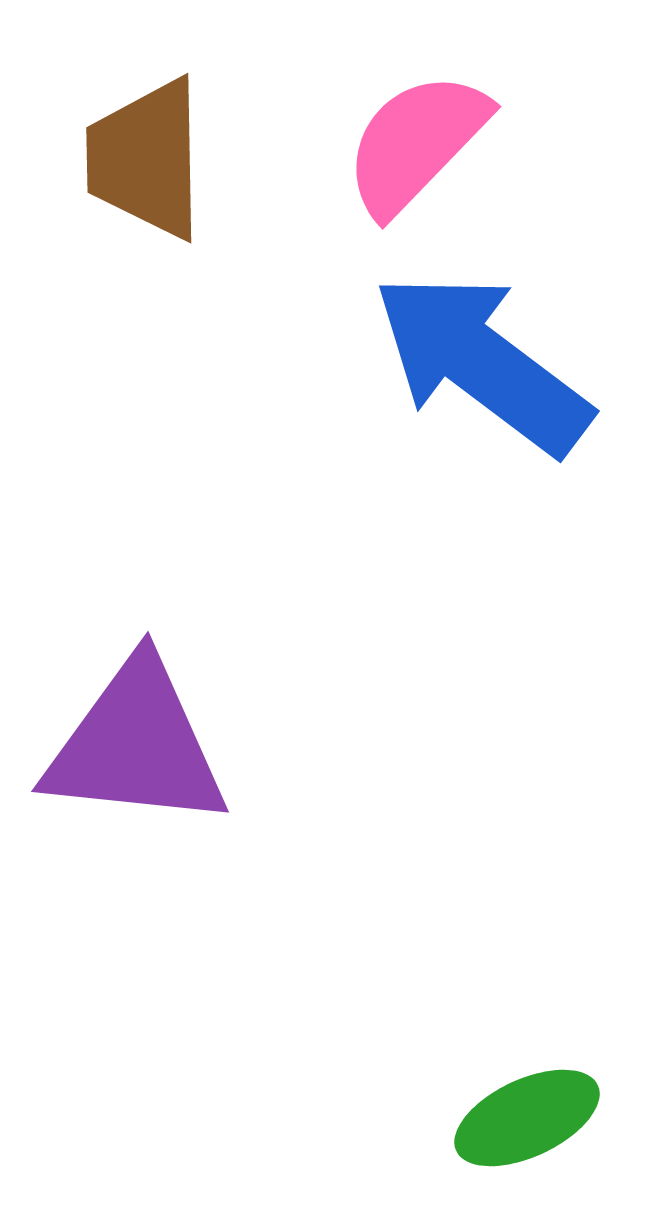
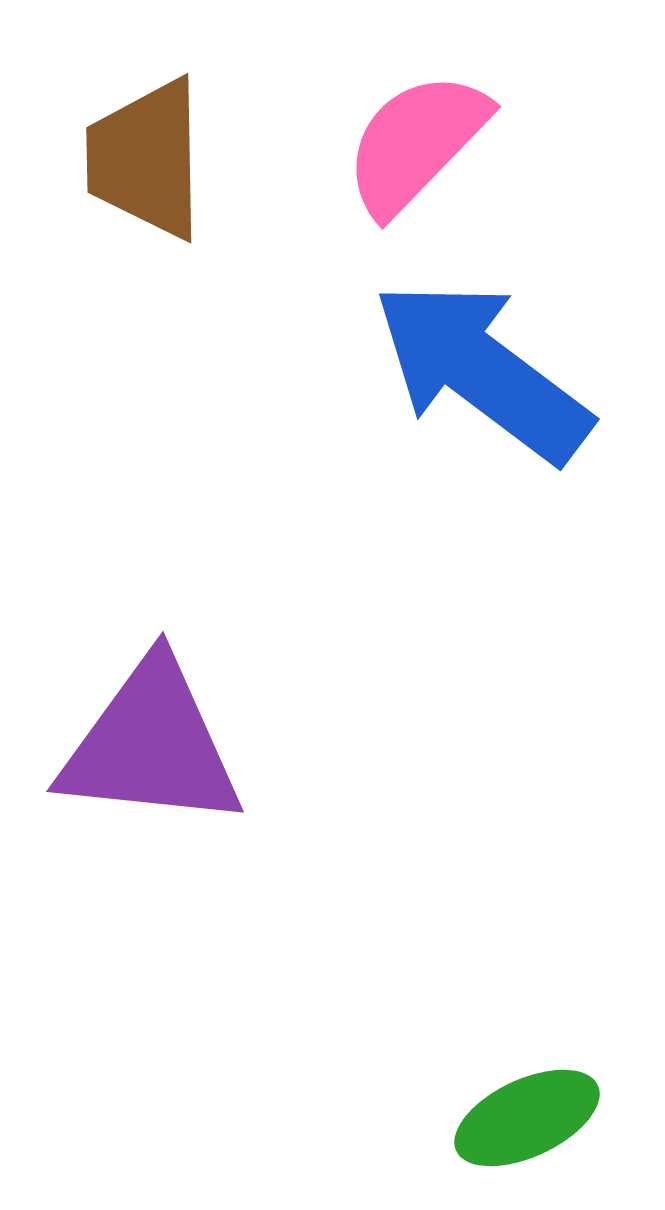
blue arrow: moved 8 px down
purple triangle: moved 15 px right
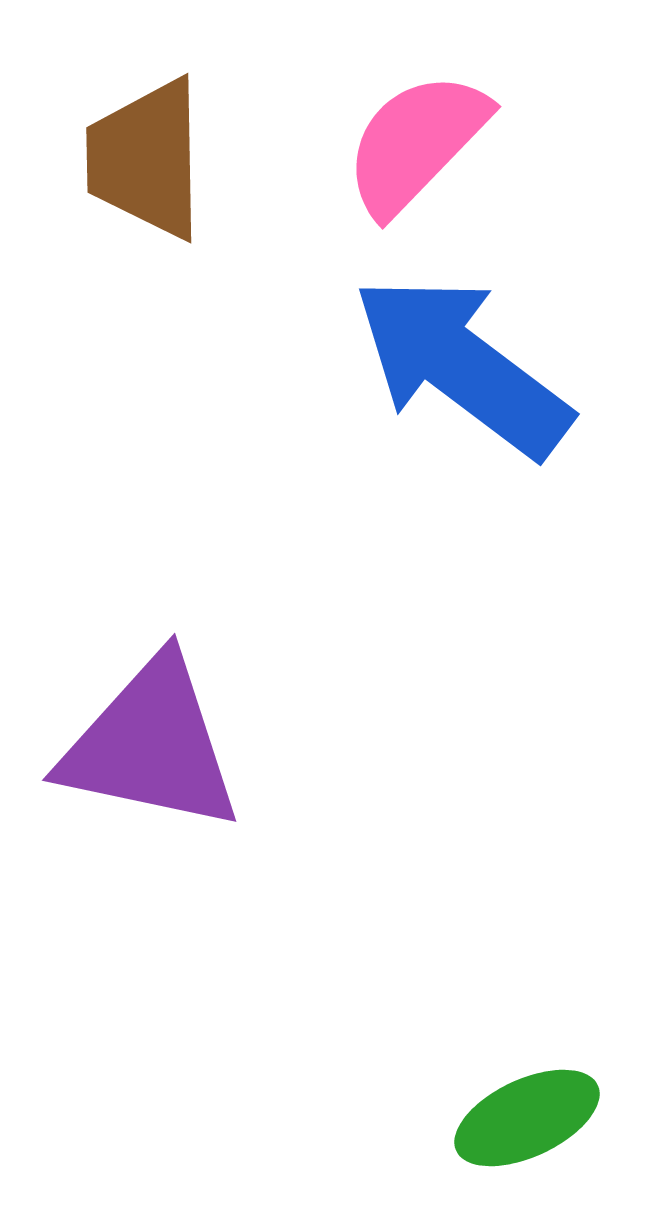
blue arrow: moved 20 px left, 5 px up
purple triangle: rotated 6 degrees clockwise
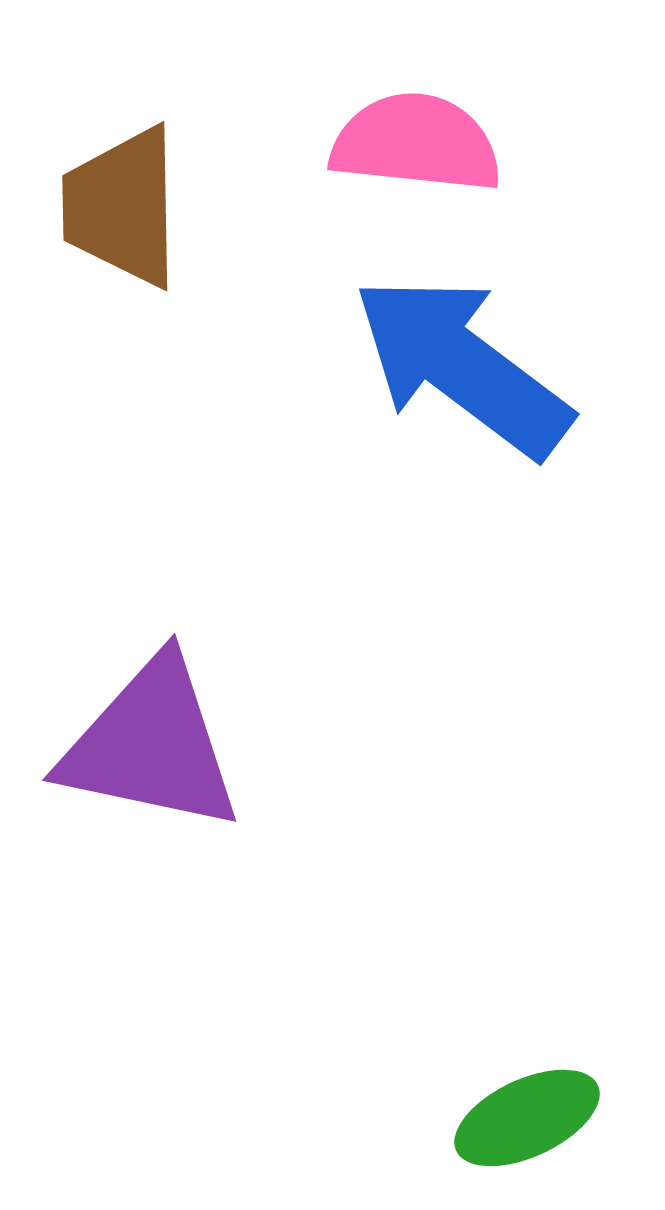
pink semicircle: rotated 52 degrees clockwise
brown trapezoid: moved 24 px left, 48 px down
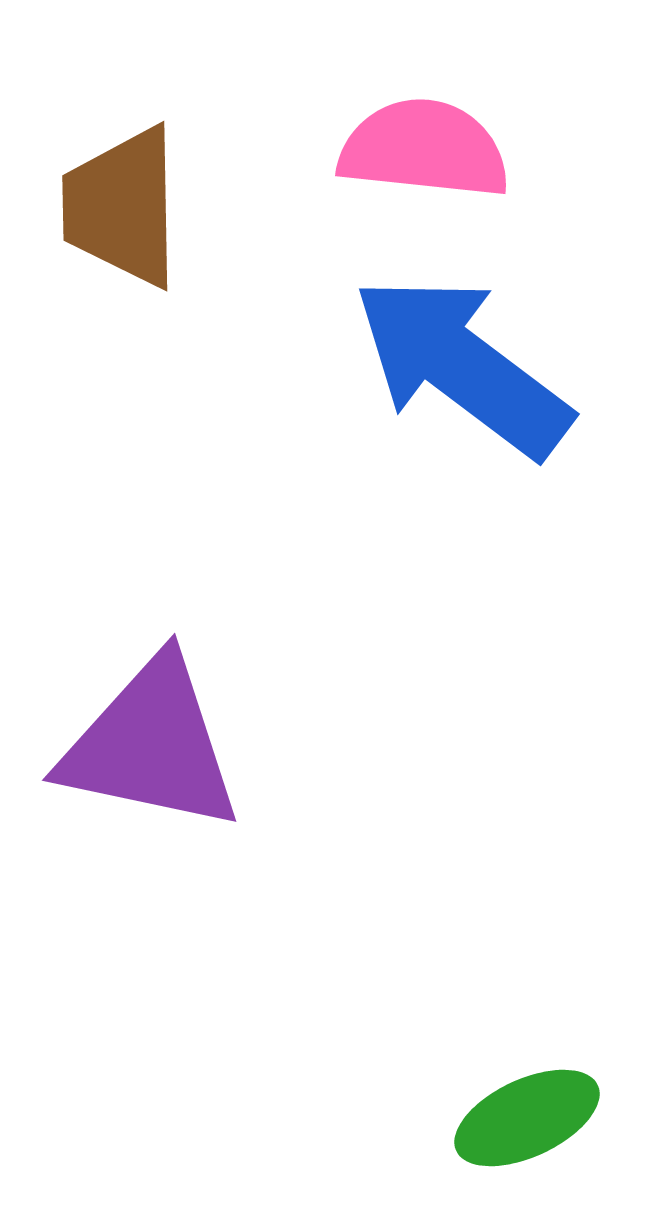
pink semicircle: moved 8 px right, 6 px down
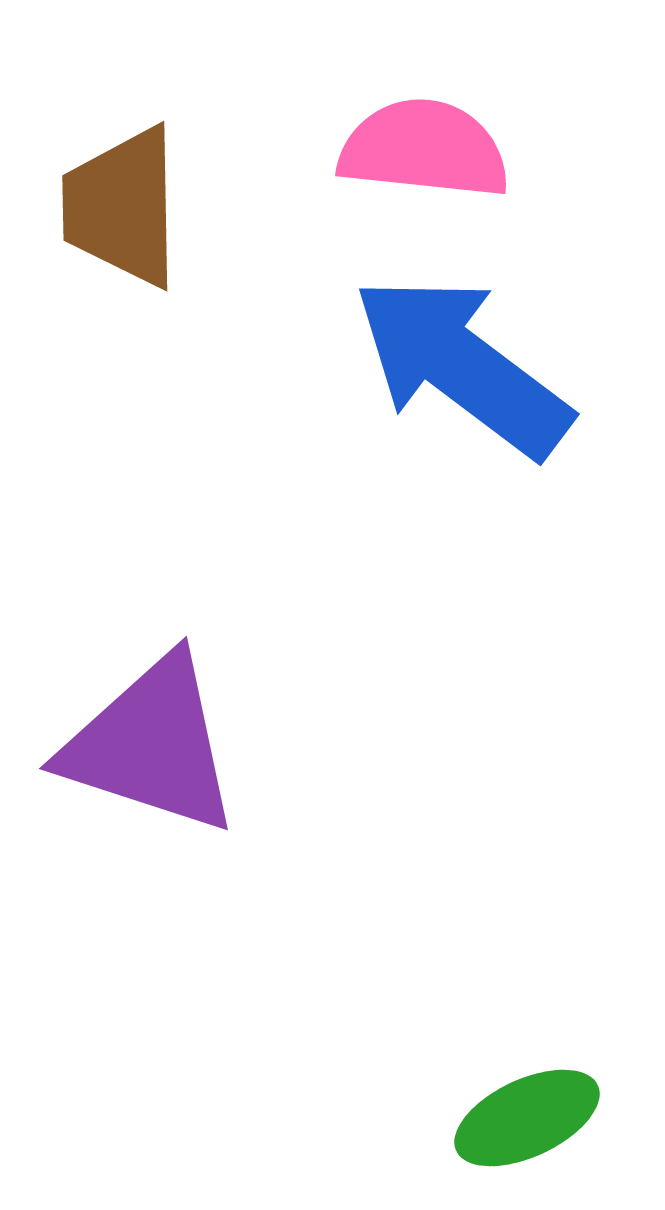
purple triangle: rotated 6 degrees clockwise
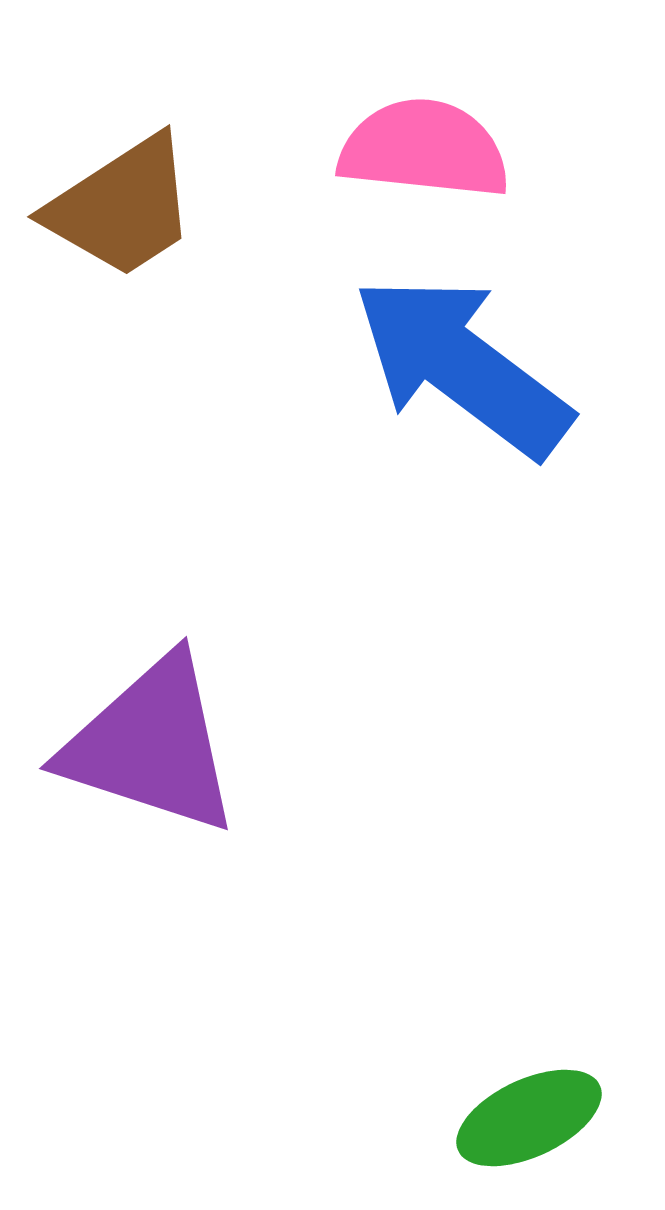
brown trapezoid: rotated 122 degrees counterclockwise
green ellipse: moved 2 px right
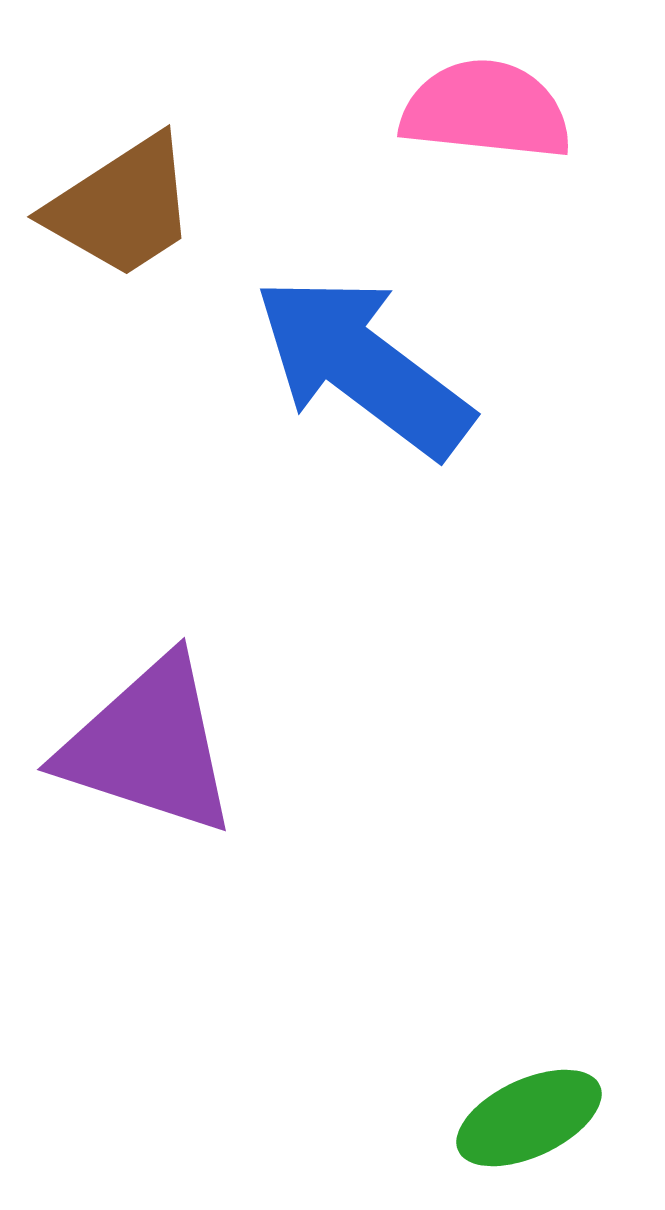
pink semicircle: moved 62 px right, 39 px up
blue arrow: moved 99 px left
purple triangle: moved 2 px left, 1 px down
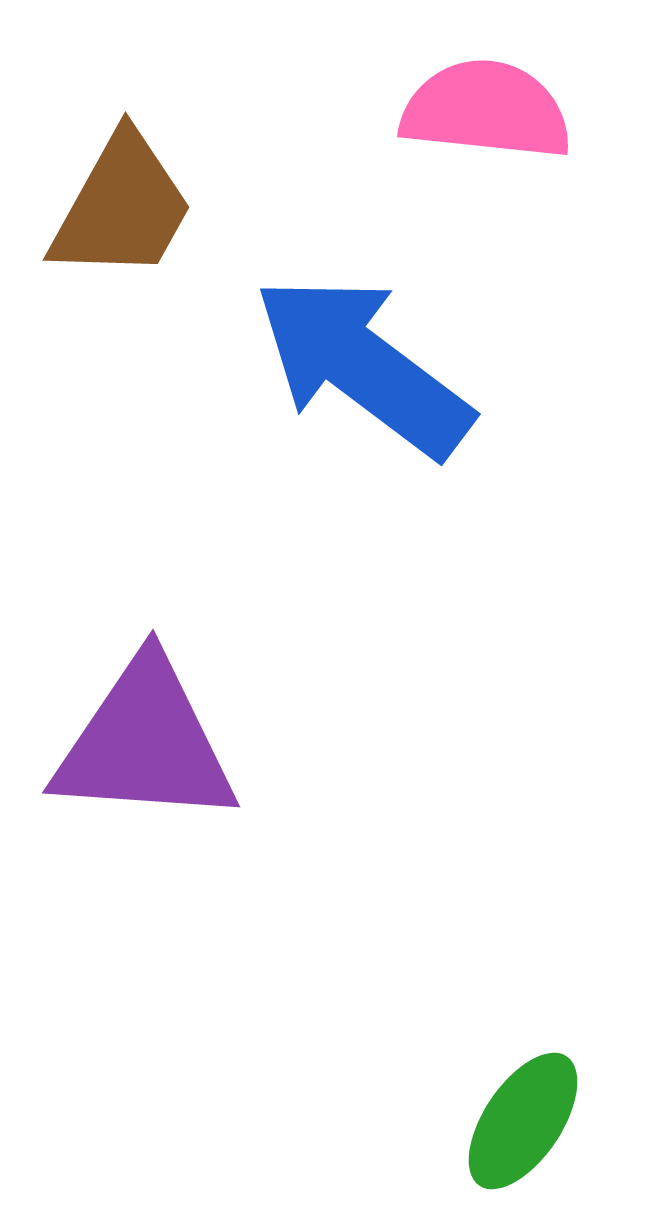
brown trapezoid: rotated 28 degrees counterclockwise
purple triangle: moved 4 px left, 3 px up; rotated 14 degrees counterclockwise
green ellipse: moved 6 px left, 3 px down; rotated 31 degrees counterclockwise
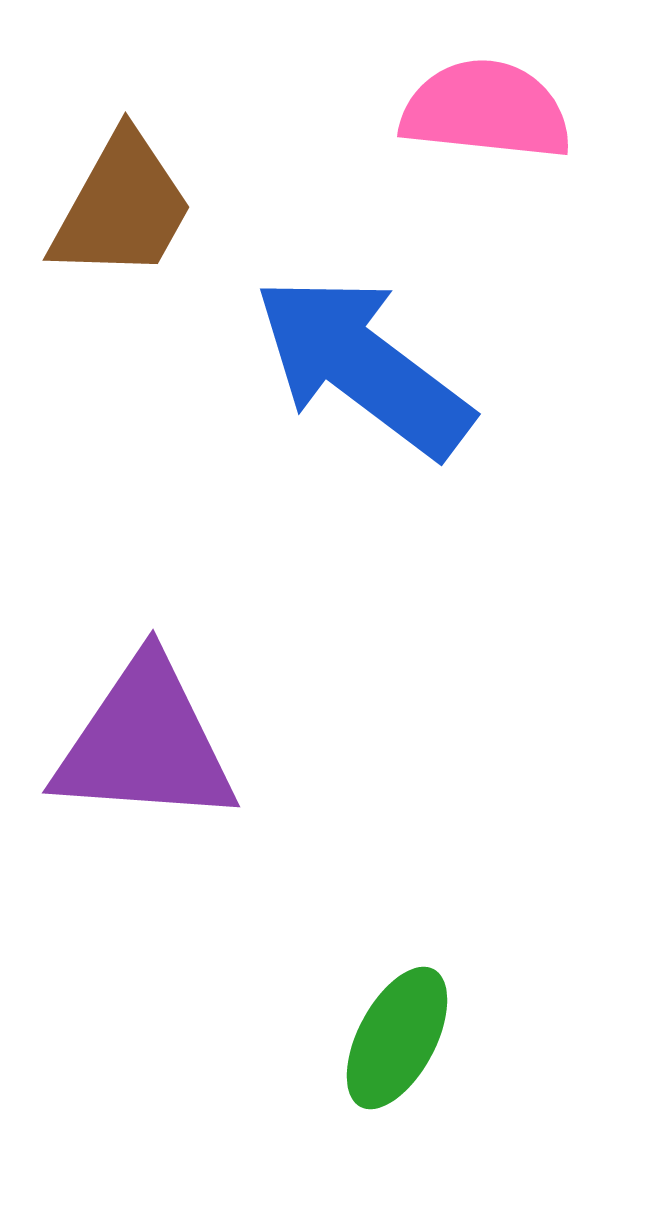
green ellipse: moved 126 px left, 83 px up; rotated 6 degrees counterclockwise
